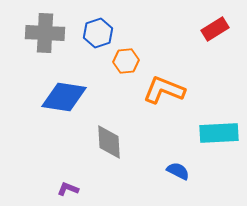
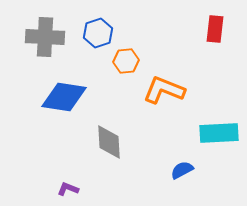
red rectangle: rotated 52 degrees counterclockwise
gray cross: moved 4 px down
blue semicircle: moved 4 px right, 1 px up; rotated 55 degrees counterclockwise
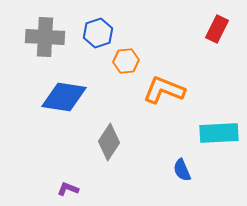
red rectangle: moved 2 px right; rotated 20 degrees clockwise
gray diamond: rotated 36 degrees clockwise
blue semicircle: rotated 85 degrees counterclockwise
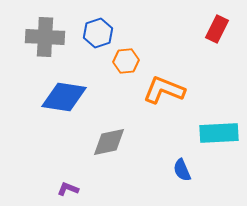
gray diamond: rotated 45 degrees clockwise
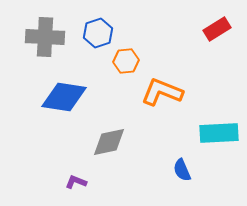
red rectangle: rotated 32 degrees clockwise
orange L-shape: moved 2 px left, 2 px down
purple L-shape: moved 8 px right, 7 px up
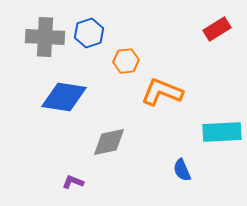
blue hexagon: moved 9 px left
cyan rectangle: moved 3 px right, 1 px up
purple L-shape: moved 3 px left
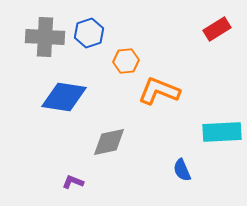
orange L-shape: moved 3 px left, 1 px up
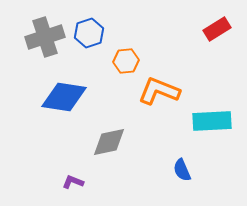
gray cross: rotated 21 degrees counterclockwise
cyan rectangle: moved 10 px left, 11 px up
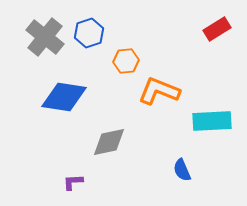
gray cross: rotated 33 degrees counterclockwise
purple L-shape: rotated 25 degrees counterclockwise
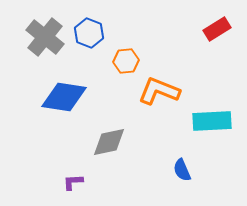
blue hexagon: rotated 20 degrees counterclockwise
